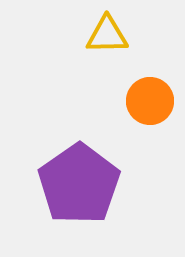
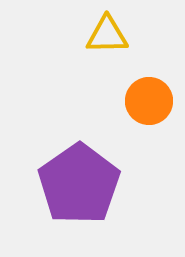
orange circle: moved 1 px left
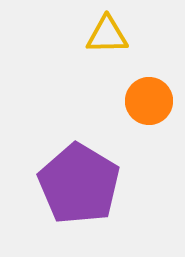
purple pentagon: rotated 6 degrees counterclockwise
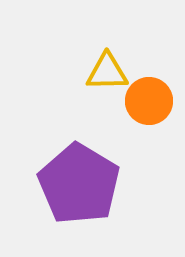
yellow triangle: moved 37 px down
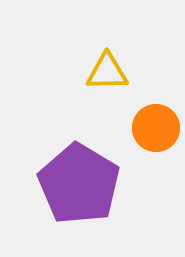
orange circle: moved 7 px right, 27 px down
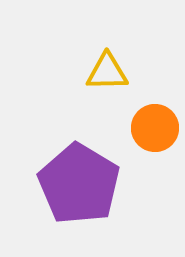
orange circle: moved 1 px left
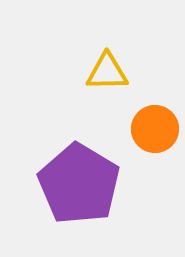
orange circle: moved 1 px down
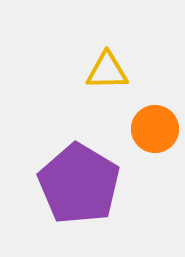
yellow triangle: moved 1 px up
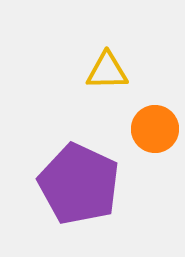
purple pentagon: rotated 6 degrees counterclockwise
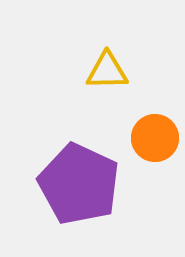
orange circle: moved 9 px down
